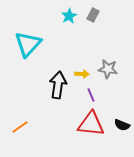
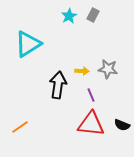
cyan triangle: rotated 16 degrees clockwise
yellow arrow: moved 3 px up
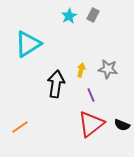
yellow arrow: moved 1 px left, 1 px up; rotated 80 degrees counterclockwise
black arrow: moved 2 px left, 1 px up
red triangle: rotated 44 degrees counterclockwise
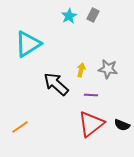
black arrow: rotated 56 degrees counterclockwise
purple line: rotated 64 degrees counterclockwise
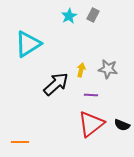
black arrow: rotated 96 degrees clockwise
orange line: moved 15 px down; rotated 36 degrees clockwise
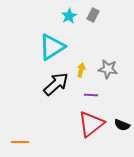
cyan triangle: moved 24 px right, 3 px down
